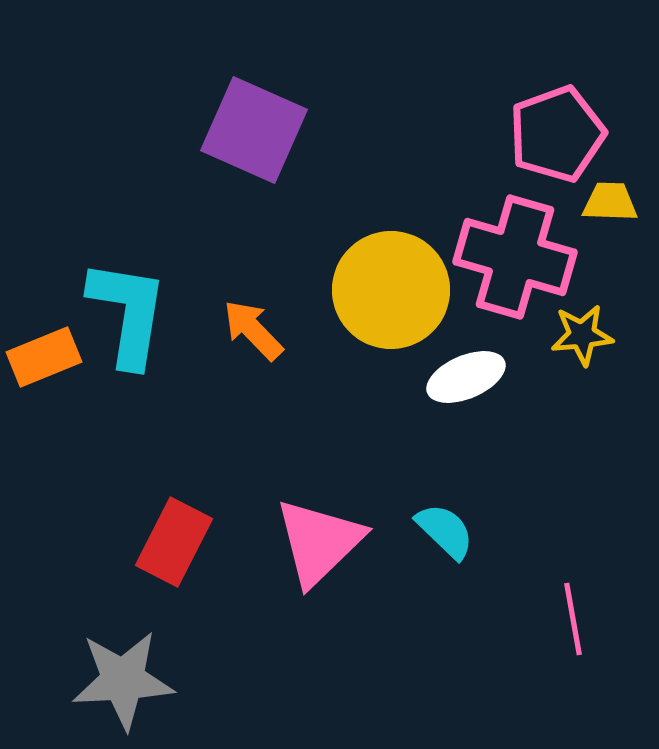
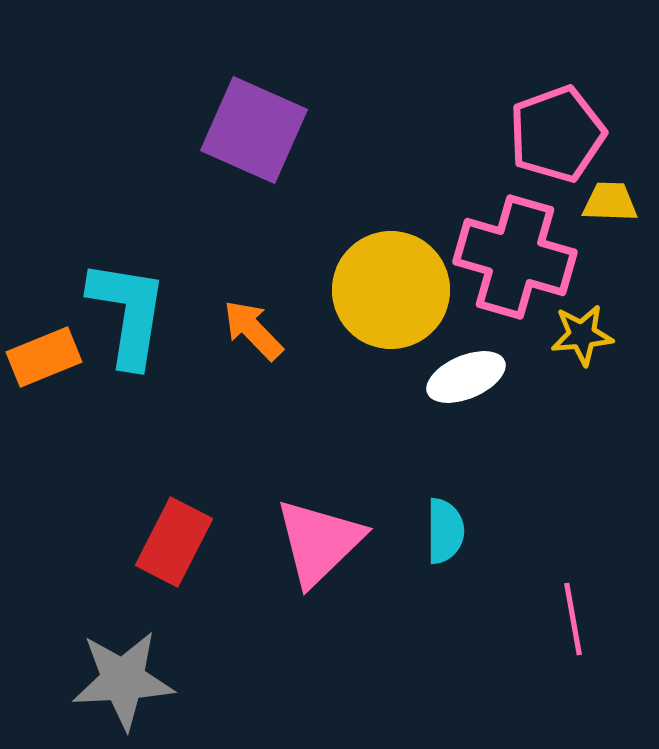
cyan semicircle: rotated 46 degrees clockwise
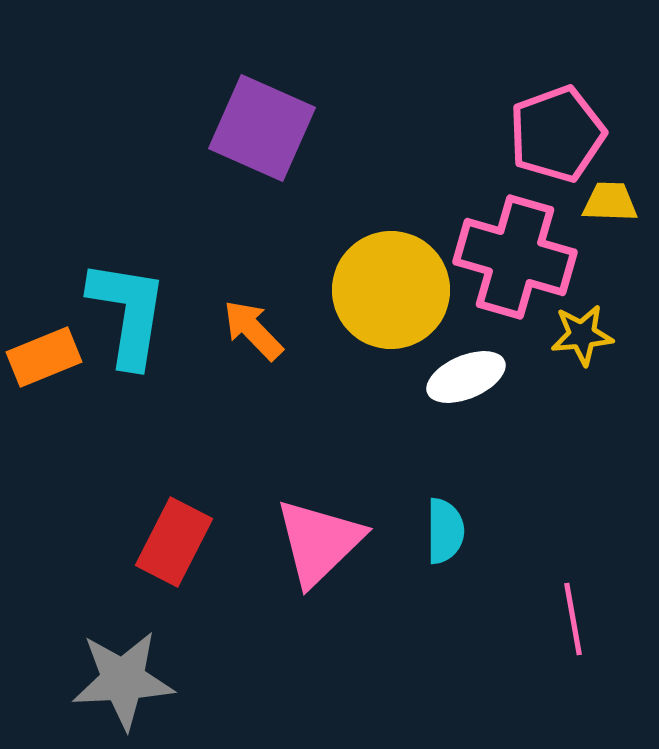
purple square: moved 8 px right, 2 px up
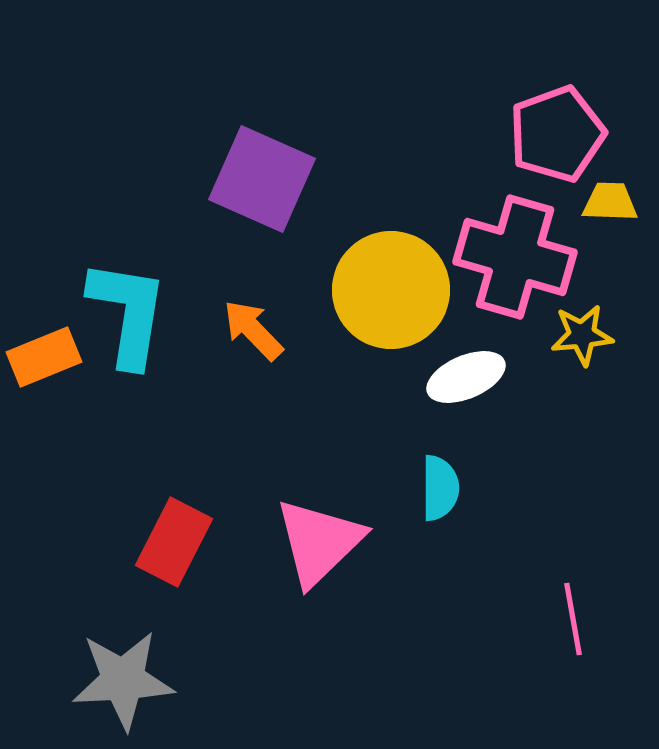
purple square: moved 51 px down
cyan semicircle: moved 5 px left, 43 px up
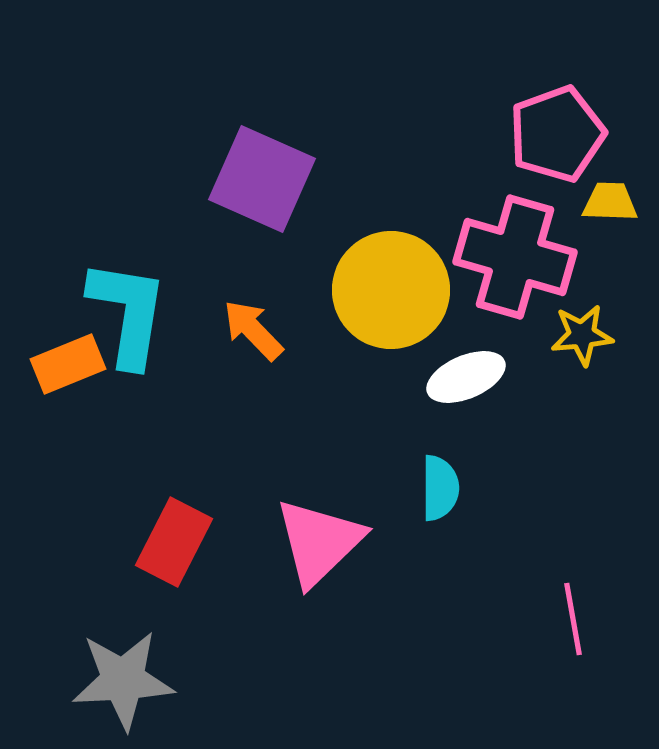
orange rectangle: moved 24 px right, 7 px down
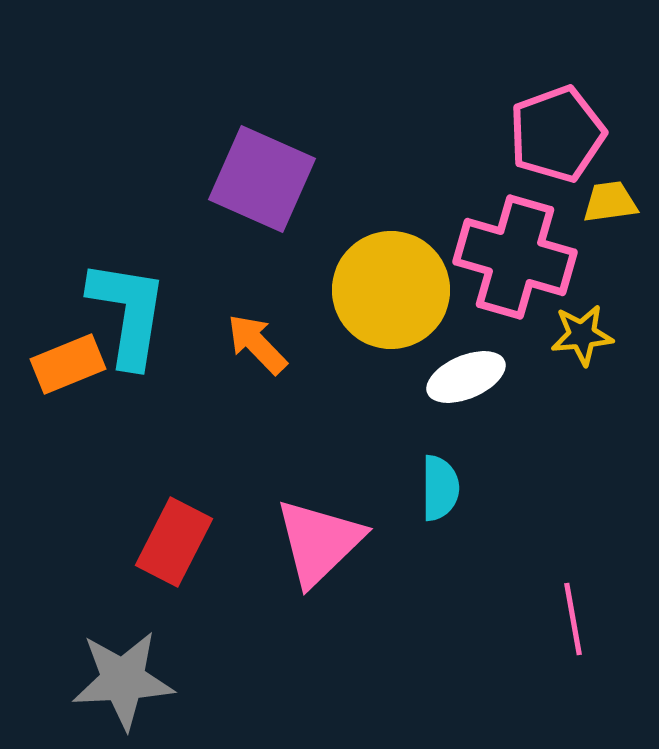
yellow trapezoid: rotated 10 degrees counterclockwise
orange arrow: moved 4 px right, 14 px down
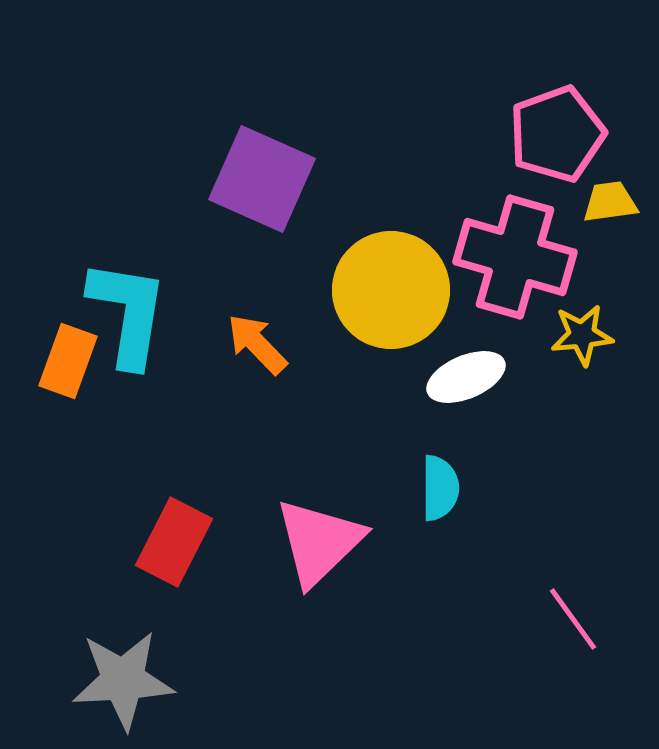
orange rectangle: moved 3 px up; rotated 48 degrees counterclockwise
pink line: rotated 26 degrees counterclockwise
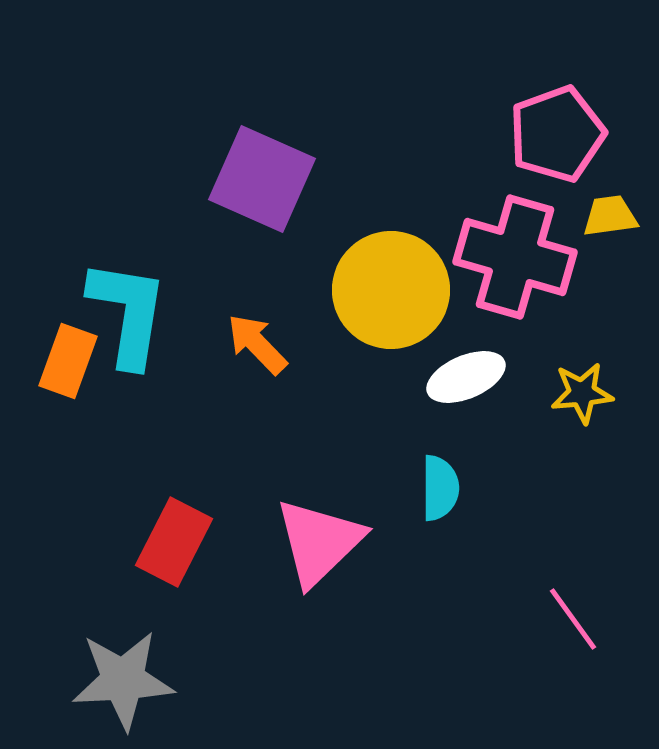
yellow trapezoid: moved 14 px down
yellow star: moved 58 px down
